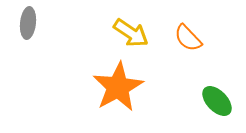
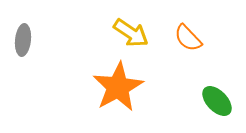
gray ellipse: moved 5 px left, 17 px down
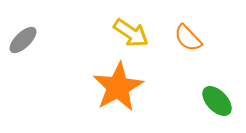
gray ellipse: rotated 40 degrees clockwise
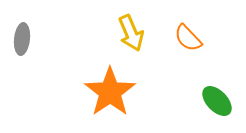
yellow arrow: rotated 33 degrees clockwise
gray ellipse: moved 1 px left, 1 px up; rotated 40 degrees counterclockwise
orange star: moved 8 px left, 5 px down; rotated 6 degrees counterclockwise
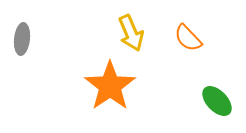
orange star: moved 6 px up
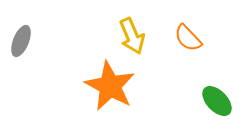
yellow arrow: moved 1 px right, 3 px down
gray ellipse: moved 1 px left, 2 px down; rotated 16 degrees clockwise
orange star: rotated 9 degrees counterclockwise
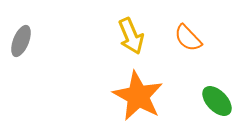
yellow arrow: moved 1 px left
orange star: moved 28 px right, 10 px down
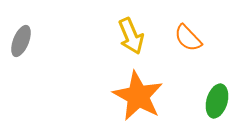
green ellipse: rotated 60 degrees clockwise
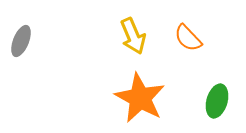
yellow arrow: moved 2 px right
orange star: moved 2 px right, 2 px down
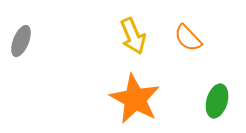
orange star: moved 5 px left, 1 px down
